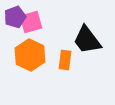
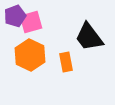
purple pentagon: moved 1 px up
black trapezoid: moved 2 px right, 3 px up
orange rectangle: moved 1 px right, 2 px down; rotated 18 degrees counterclockwise
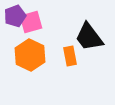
orange rectangle: moved 4 px right, 6 px up
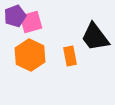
black trapezoid: moved 6 px right
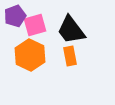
pink square: moved 4 px right, 3 px down
black trapezoid: moved 24 px left, 7 px up
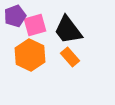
black trapezoid: moved 3 px left
orange rectangle: moved 1 px down; rotated 30 degrees counterclockwise
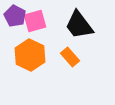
purple pentagon: rotated 25 degrees counterclockwise
pink square: moved 4 px up
black trapezoid: moved 11 px right, 5 px up
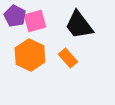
orange rectangle: moved 2 px left, 1 px down
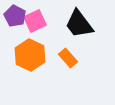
pink square: rotated 10 degrees counterclockwise
black trapezoid: moved 1 px up
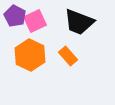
black trapezoid: moved 2 px up; rotated 32 degrees counterclockwise
orange rectangle: moved 2 px up
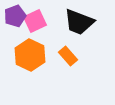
purple pentagon: rotated 25 degrees clockwise
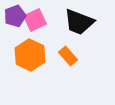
pink square: moved 1 px up
